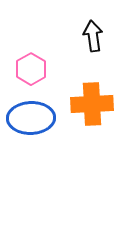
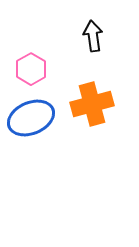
orange cross: rotated 12 degrees counterclockwise
blue ellipse: rotated 21 degrees counterclockwise
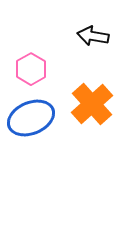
black arrow: rotated 72 degrees counterclockwise
orange cross: rotated 27 degrees counterclockwise
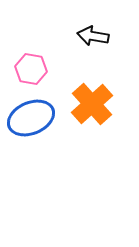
pink hexagon: rotated 20 degrees counterclockwise
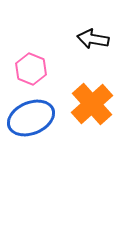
black arrow: moved 3 px down
pink hexagon: rotated 12 degrees clockwise
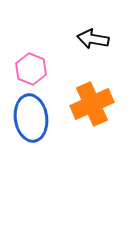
orange cross: rotated 18 degrees clockwise
blue ellipse: rotated 75 degrees counterclockwise
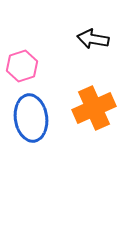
pink hexagon: moved 9 px left, 3 px up; rotated 20 degrees clockwise
orange cross: moved 2 px right, 4 px down
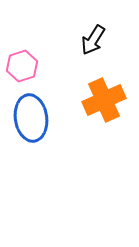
black arrow: moved 1 px down; rotated 68 degrees counterclockwise
orange cross: moved 10 px right, 8 px up
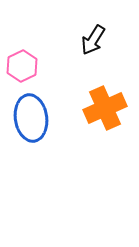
pink hexagon: rotated 8 degrees counterclockwise
orange cross: moved 1 px right, 8 px down
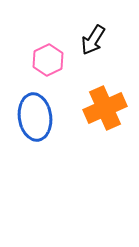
pink hexagon: moved 26 px right, 6 px up
blue ellipse: moved 4 px right, 1 px up
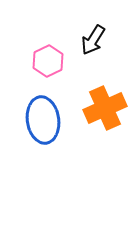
pink hexagon: moved 1 px down
blue ellipse: moved 8 px right, 3 px down
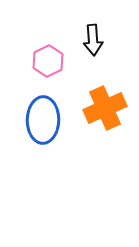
black arrow: rotated 36 degrees counterclockwise
blue ellipse: rotated 9 degrees clockwise
